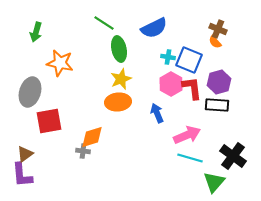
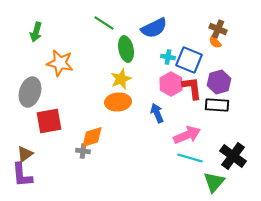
green ellipse: moved 7 px right
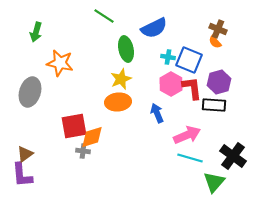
green line: moved 7 px up
black rectangle: moved 3 px left
red square: moved 25 px right, 5 px down
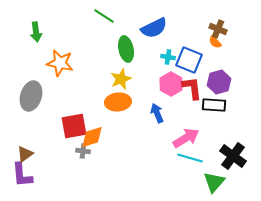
green arrow: rotated 24 degrees counterclockwise
gray ellipse: moved 1 px right, 4 px down
pink arrow: moved 1 px left, 3 px down; rotated 8 degrees counterclockwise
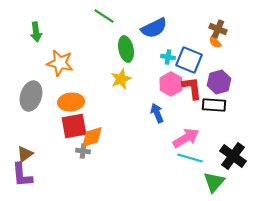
orange ellipse: moved 47 px left
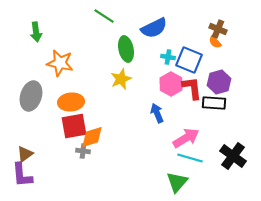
black rectangle: moved 2 px up
green triangle: moved 37 px left
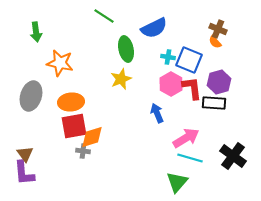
brown triangle: rotated 30 degrees counterclockwise
purple L-shape: moved 2 px right, 2 px up
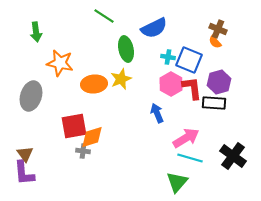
orange ellipse: moved 23 px right, 18 px up
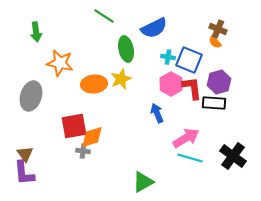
green triangle: moved 34 px left; rotated 20 degrees clockwise
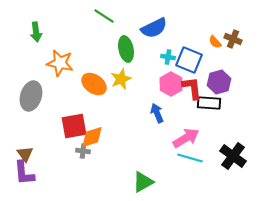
brown cross: moved 15 px right, 10 px down
orange ellipse: rotated 40 degrees clockwise
black rectangle: moved 5 px left
